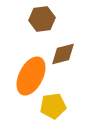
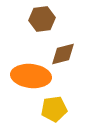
orange ellipse: rotated 69 degrees clockwise
yellow pentagon: moved 1 px right, 3 px down
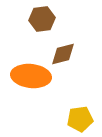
yellow pentagon: moved 26 px right, 10 px down
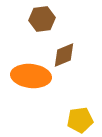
brown diamond: moved 1 px right, 1 px down; rotated 8 degrees counterclockwise
yellow pentagon: moved 1 px down
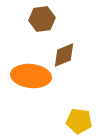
yellow pentagon: moved 1 px left, 1 px down; rotated 15 degrees clockwise
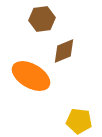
brown diamond: moved 4 px up
orange ellipse: rotated 24 degrees clockwise
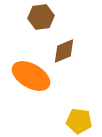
brown hexagon: moved 1 px left, 2 px up
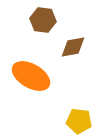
brown hexagon: moved 2 px right, 3 px down; rotated 15 degrees clockwise
brown diamond: moved 9 px right, 4 px up; rotated 12 degrees clockwise
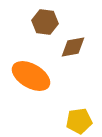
brown hexagon: moved 2 px right, 2 px down
yellow pentagon: rotated 15 degrees counterclockwise
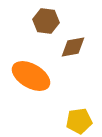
brown hexagon: moved 1 px right, 1 px up
